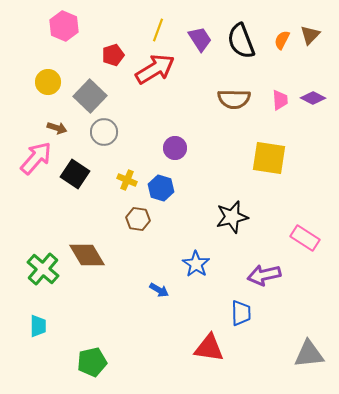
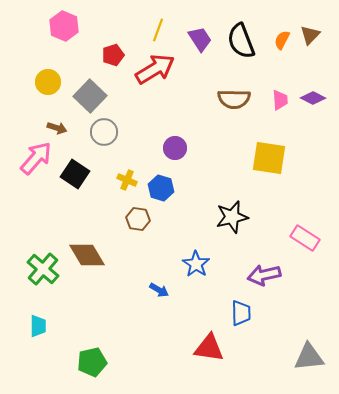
gray triangle: moved 3 px down
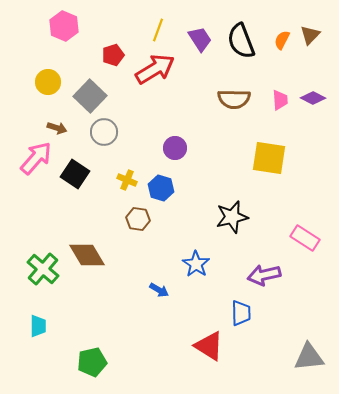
red triangle: moved 2 px up; rotated 24 degrees clockwise
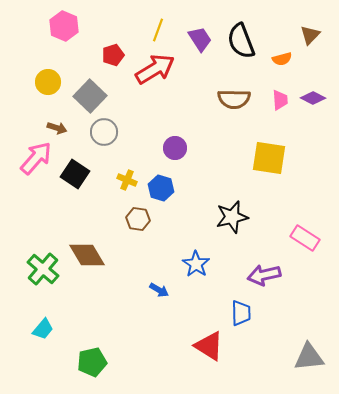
orange semicircle: moved 19 px down; rotated 132 degrees counterclockwise
cyan trapezoid: moved 5 px right, 3 px down; rotated 40 degrees clockwise
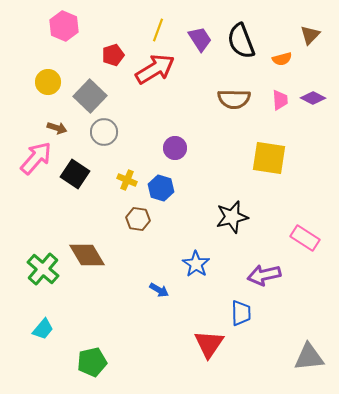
red triangle: moved 2 px up; rotated 32 degrees clockwise
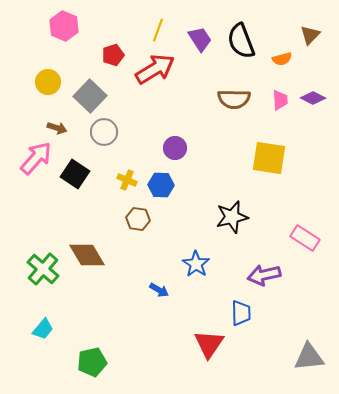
blue hexagon: moved 3 px up; rotated 15 degrees counterclockwise
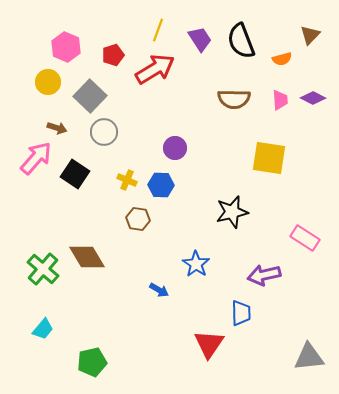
pink hexagon: moved 2 px right, 21 px down
black star: moved 5 px up
brown diamond: moved 2 px down
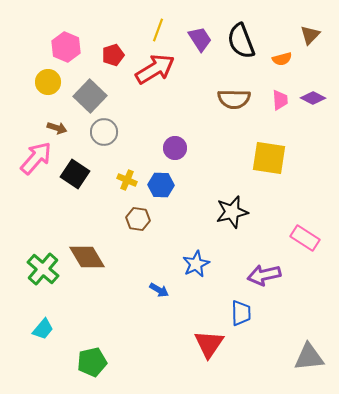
blue star: rotated 12 degrees clockwise
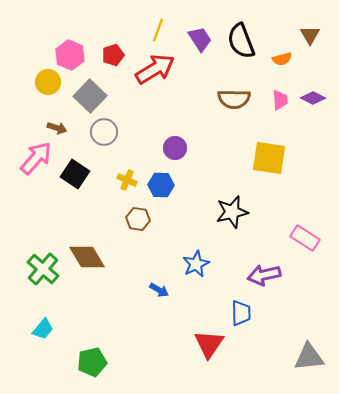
brown triangle: rotated 15 degrees counterclockwise
pink hexagon: moved 4 px right, 8 px down
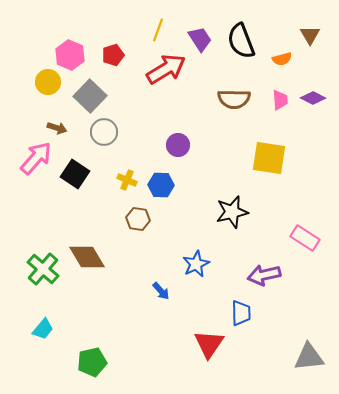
red arrow: moved 11 px right
purple circle: moved 3 px right, 3 px up
blue arrow: moved 2 px right, 1 px down; rotated 18 degrees clockwise
